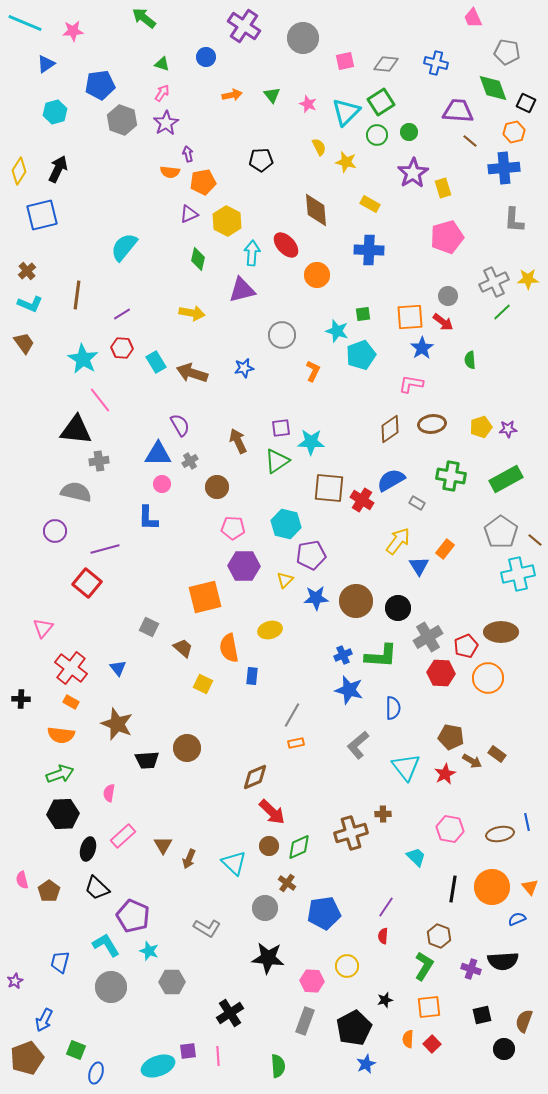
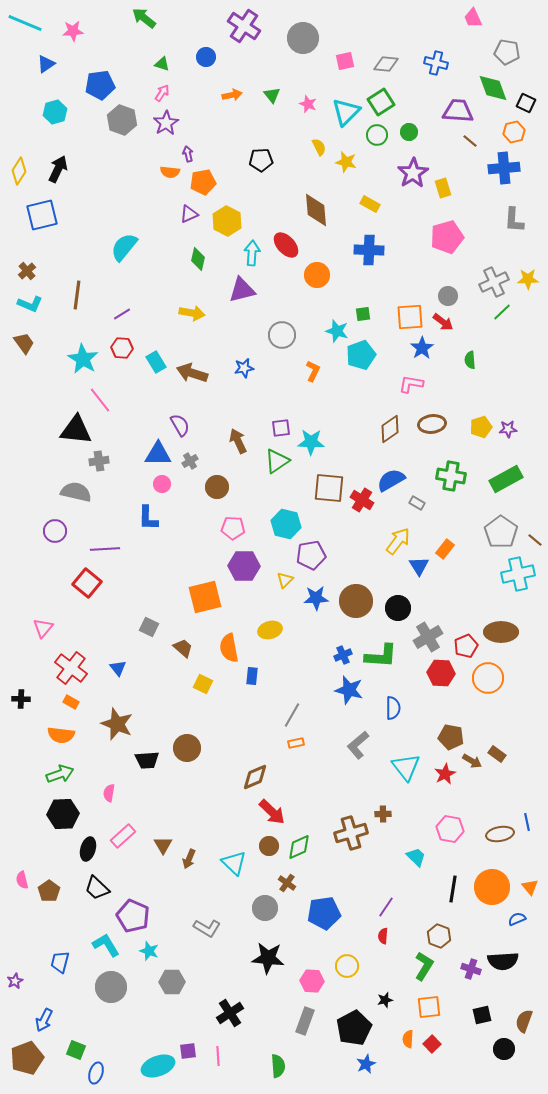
purple line at (105, 549): rotated 12 degrees clockwise
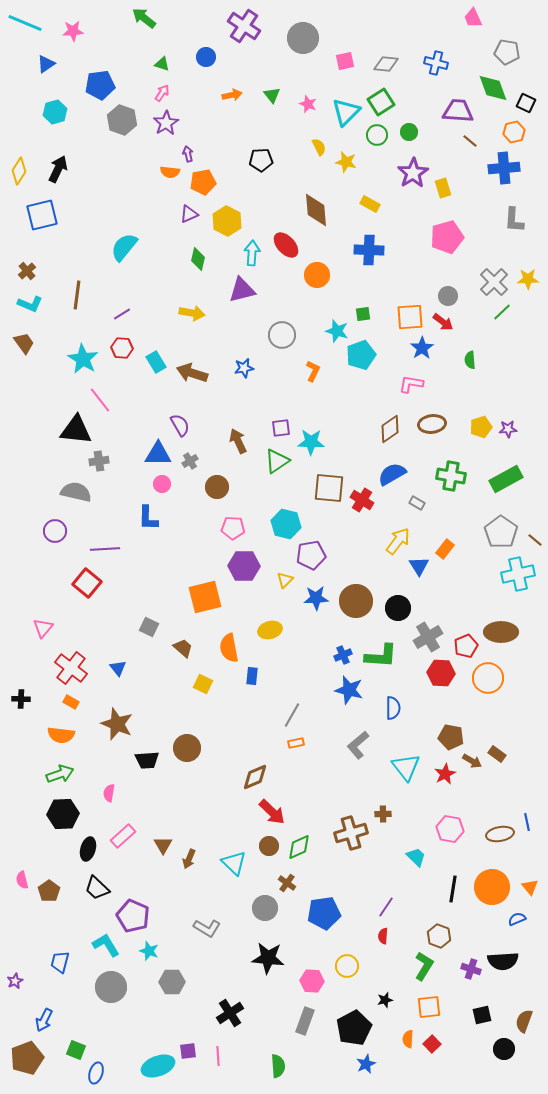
gray cross at (494, 282): rotated 20 degrees counterclockwise
blue semicircle at (391, 480): moved 1 px right, 6 px up
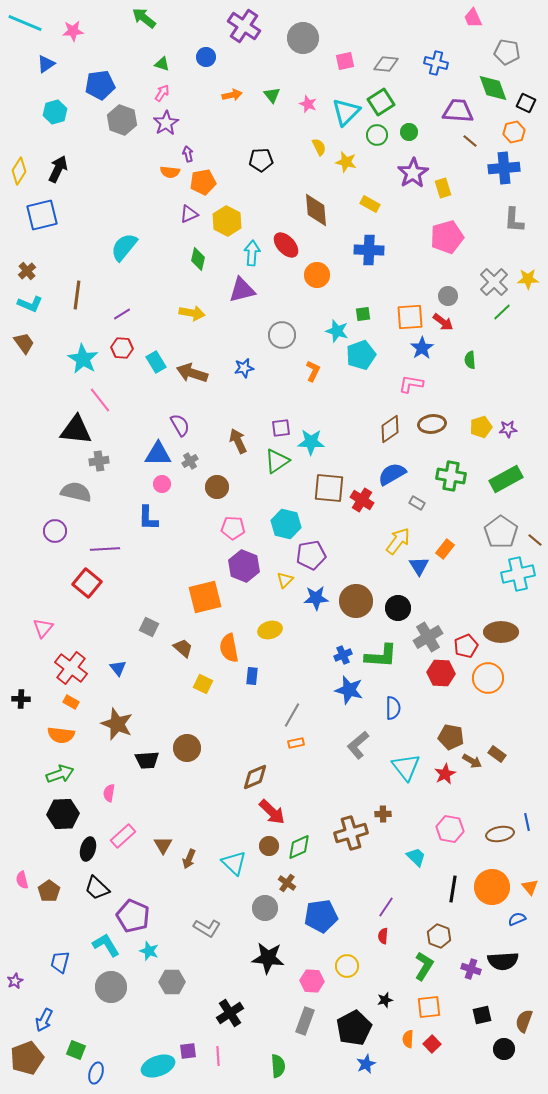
purple hexagon at (244, 566): rotated 20 degrees clockwise
blue pentagon at (324, 913): moved 3 px left, 3 px down
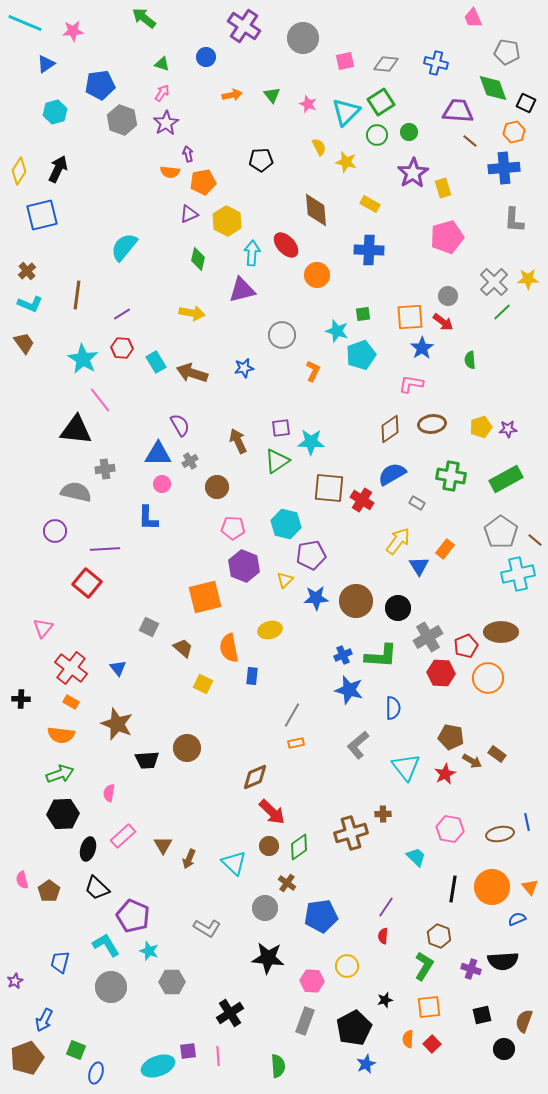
gray cross at (99, 461): moved 6 px right, 8 px down
green diamond at (299, 847): rotated 12 degrees counterclockwise
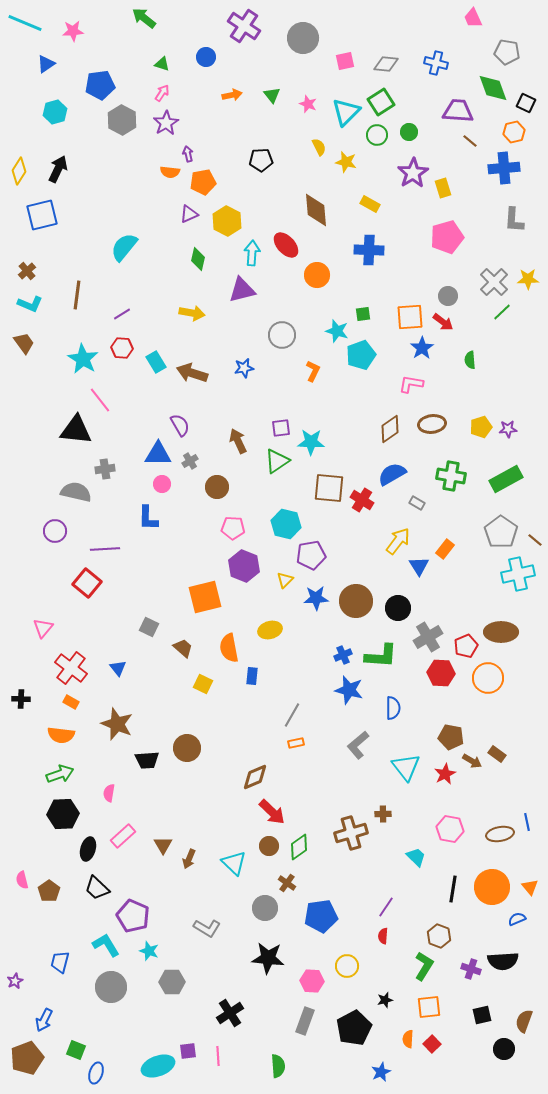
gray hexagon at (122, 120): rotated 8 degrees clockwise
blue star at (366, 1064): moved 15 px right, 8 px down
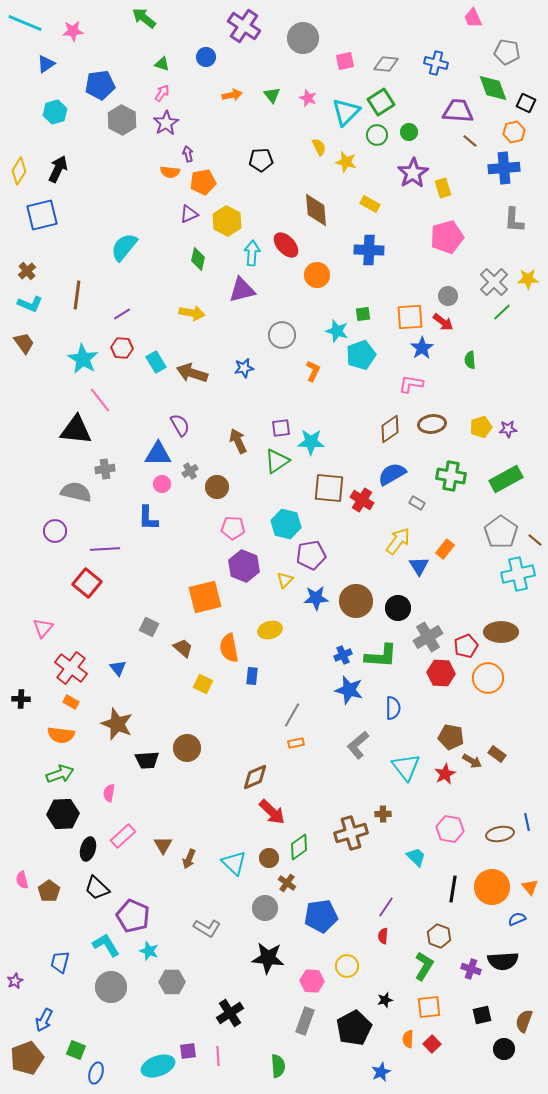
pink star at (308, 104): moved 6 px up
gray cross at (190, 461): moved 10 px down
brown circle at (269, 846): moved 12 px down
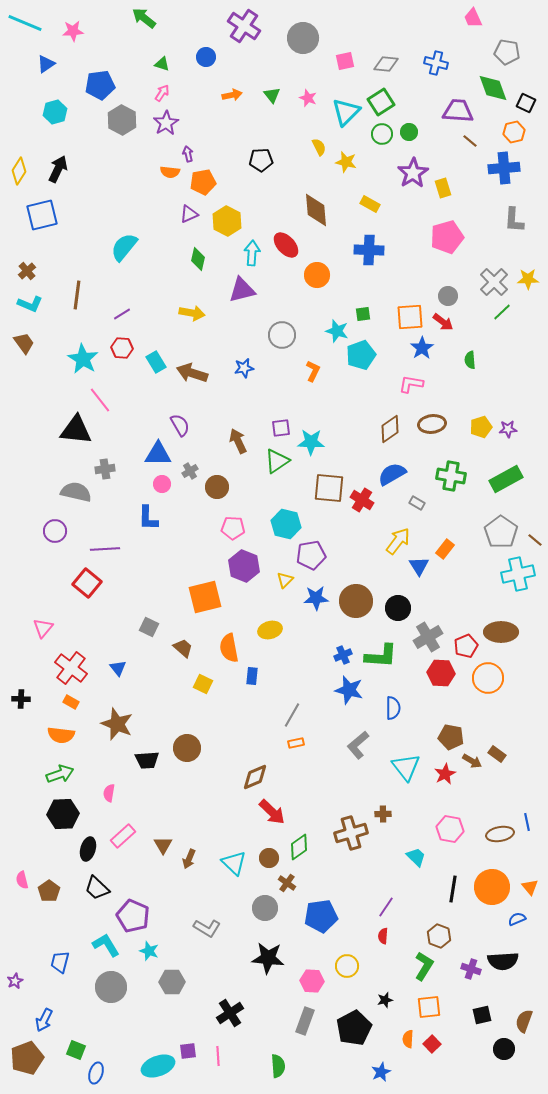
green circle at (377, 135): moved 5 px right, 1 px up
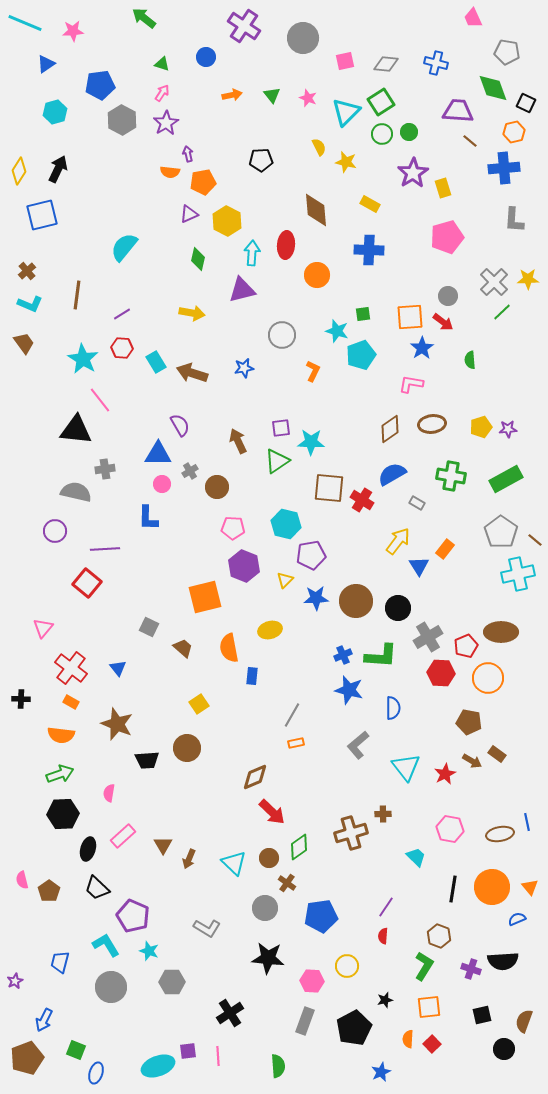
red ellipse at (286, 245): rotated 48 degrees clockwise
yellow square at (203, 684): moved 4 px left, 20 px down; rotated 30 degrees clockwise
brown pentagon at (451, 737): moved 18 px right, 15 px up
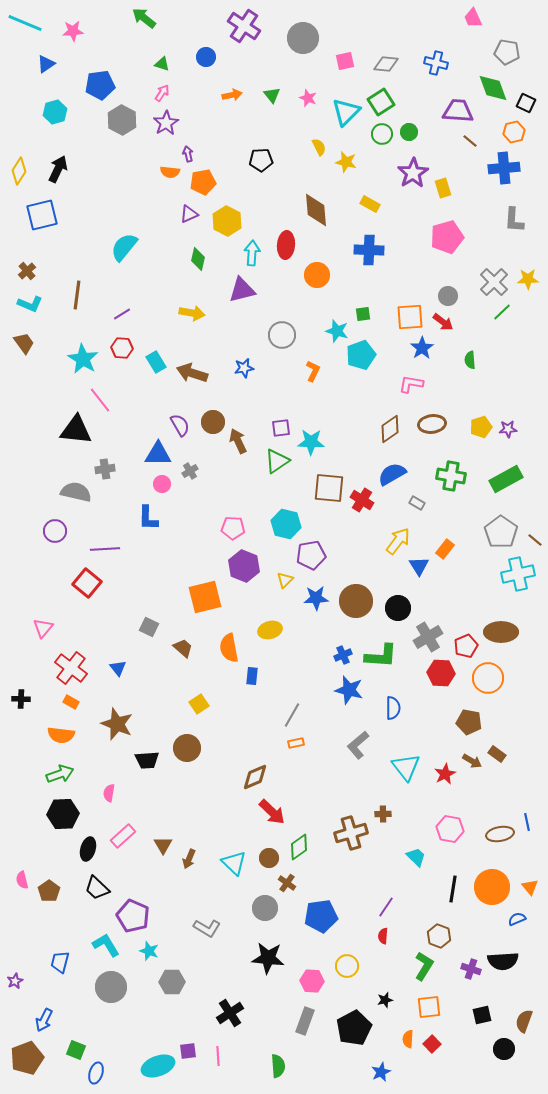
brown circle at (217, 487): moved 4 px left, 65 px up
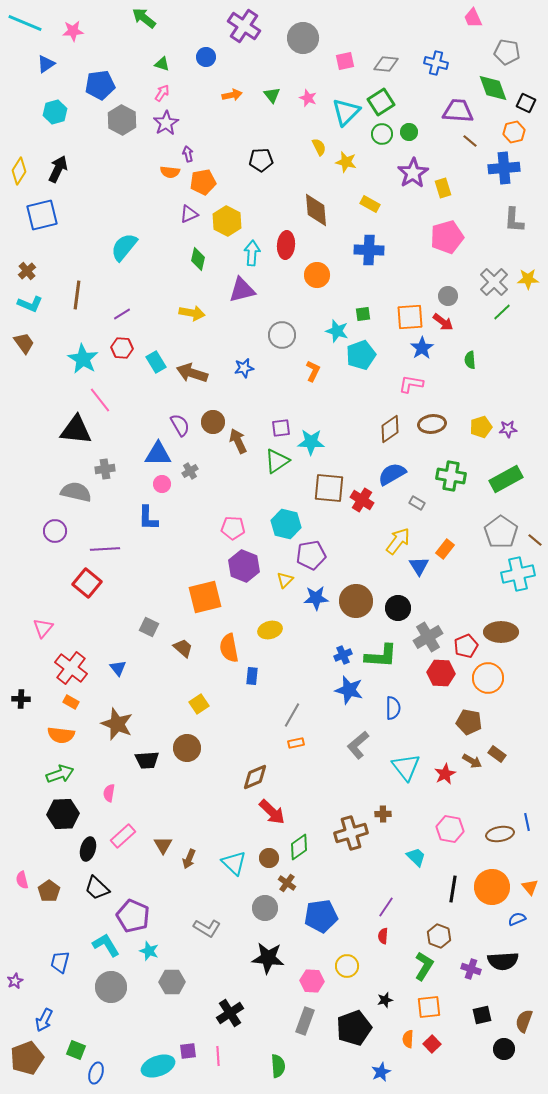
black pentagon at (354, 1028): rotated 8 degrees clockwise
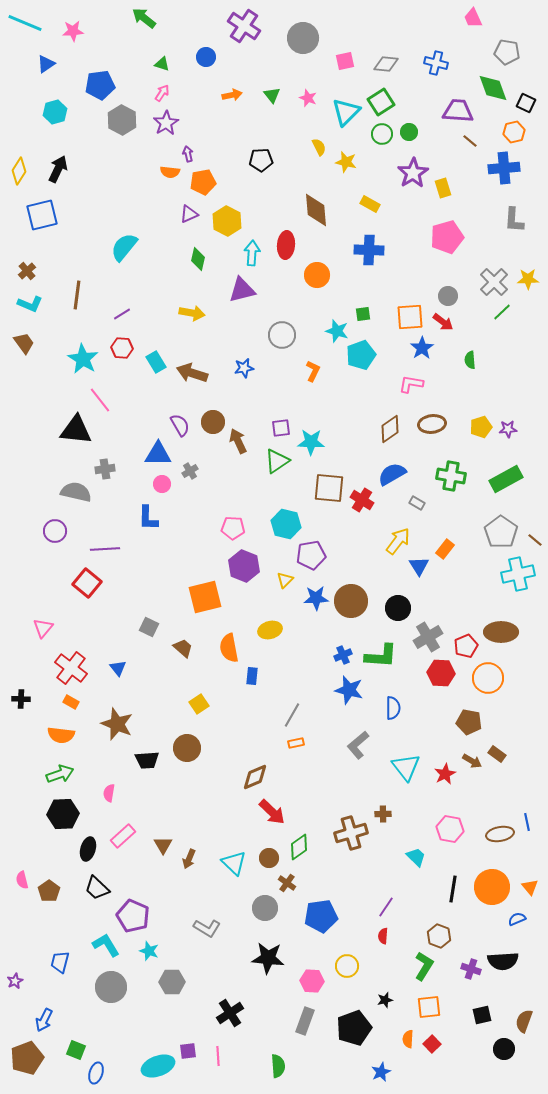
brown circle at (356, 601): moved 5 px left
